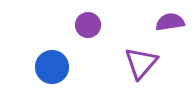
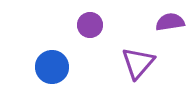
purple circle: moved 2 px right
purple triangle: moved 3 px left
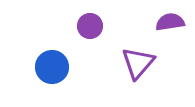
purple circle: moved 1 px down
